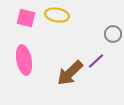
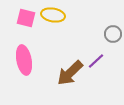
yellow ellipse: moved 4 px left
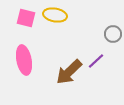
yellow ellipse: moved 2 px right
brown arrow: moved 1 px left, 1 px up
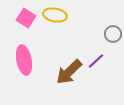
pink square: rotated 18 degrees clockwise
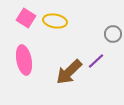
yellow ellipse: moved 6 px down
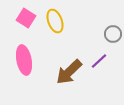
yellow ellipse: rotated 60 degrees clockwise
purple line: moved 3 px right
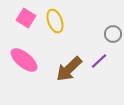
pink ellipse: rotated 40 degrees counterclockwise
brown arrow: moved 3 px up
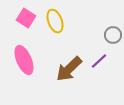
gray circle: moved 1 px down
pink ellipse: rotated 28 degrees clockwise
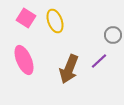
brown arrow: rotated 24 degrees counterclockwise
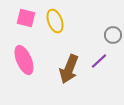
pink square: rotated 18 degrees counterclockwise
